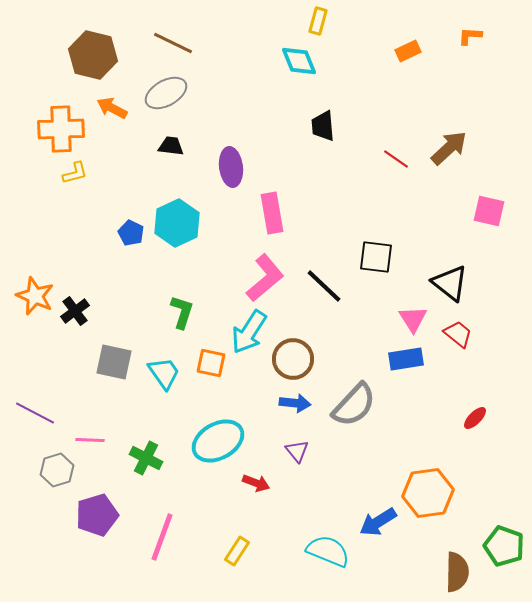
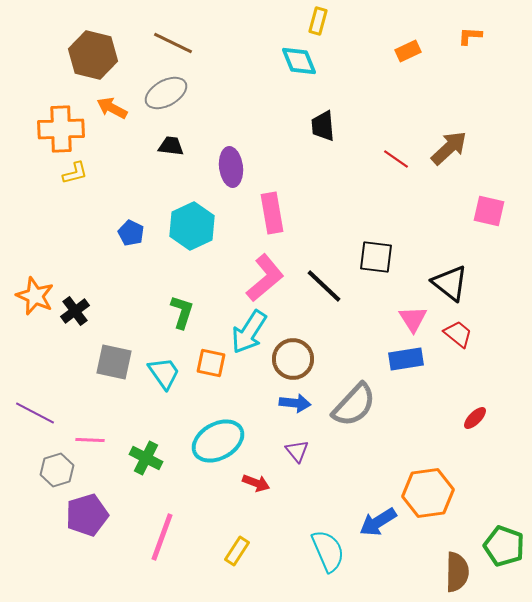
cyan hexagon at (177, 223): moved 15 px right, 3 px down
purple pentagon at (97, 515): moved 10 px left
cyan semicircle at (328, 551): rotated 45 degrees clockwise
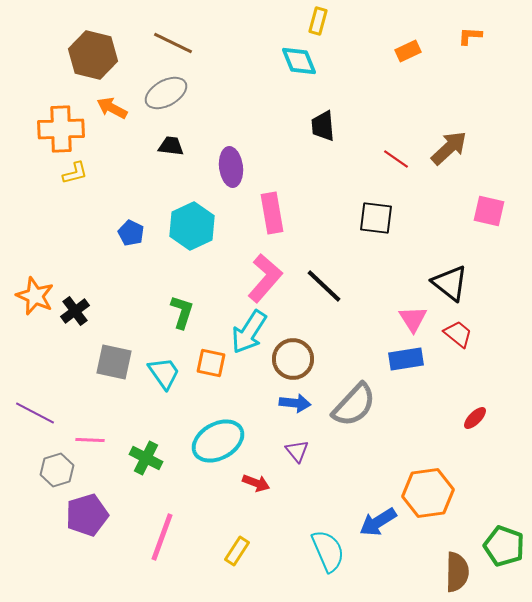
black square at (376, 257): moved 39 px up
pink L-shape at (265, 278): rotated 9 degrees counterclockwise
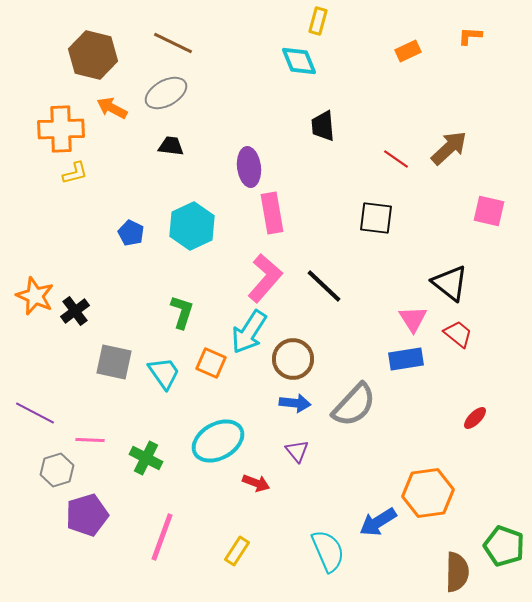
purple ellipse at (231, 167): moved 18 px right
orange square at (211, 363): rotated 12 degrees clockwise
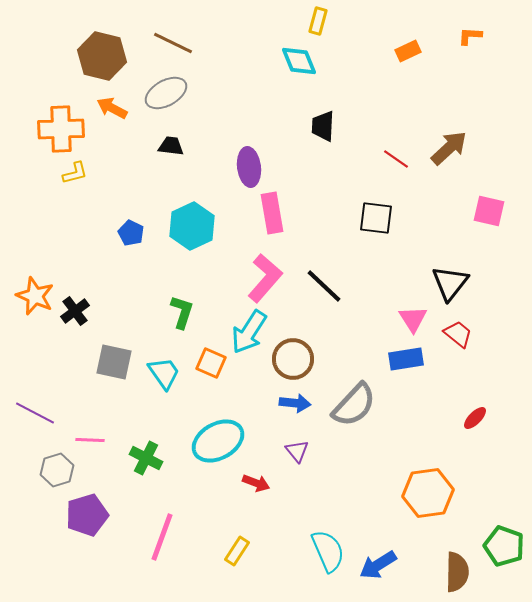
brown hexagon at (93, 55): moved 9 px right, 1 px down
black trapezoid at (323, 126): rotated 8 degrees clockwise
black triangle at (450, 283): rotated 30 degrees clockwise
blue arrow at (378, 522): moved 43 px down
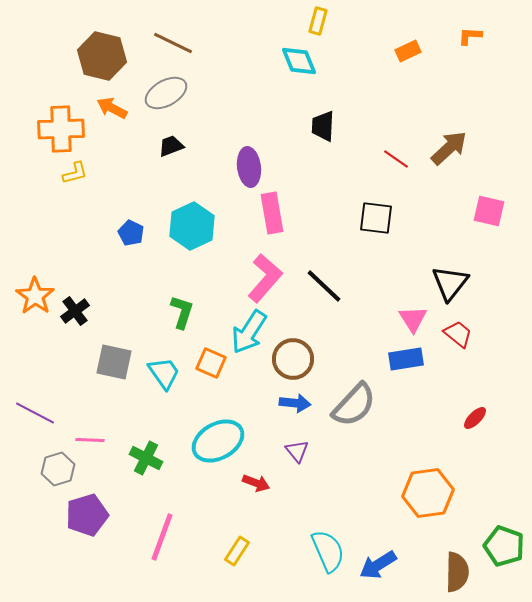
black trapezoid at (171, 146): rotated 28 degrees counterclockwise
orange star at (35, 296): rotated 12 degrees clockwise
gray hexagon at (57, 470): moved 1 px right, 1 px up
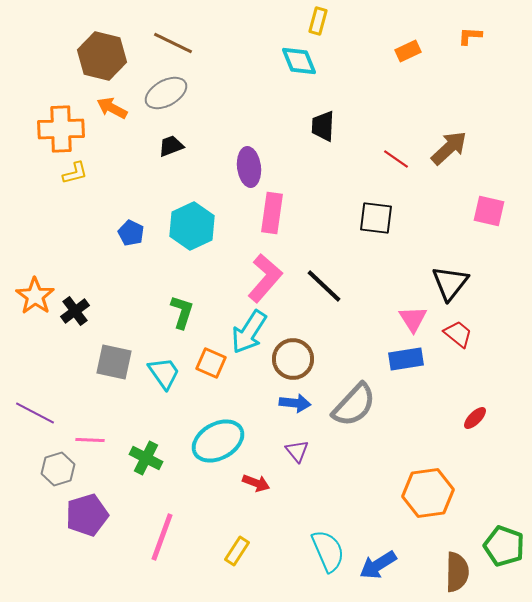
pink rectangle at (272, 213): rotated 18 degrees clockwise
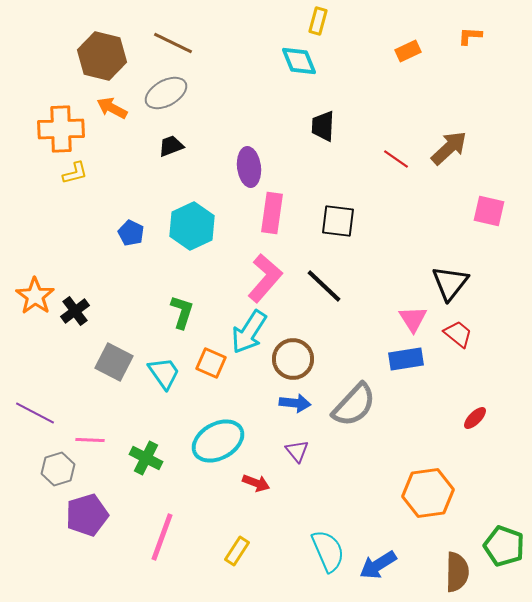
black square at (376, 218): moved 38 px left, 3 px down
gray square at (114, 362): rotated 15 degrees clockwise
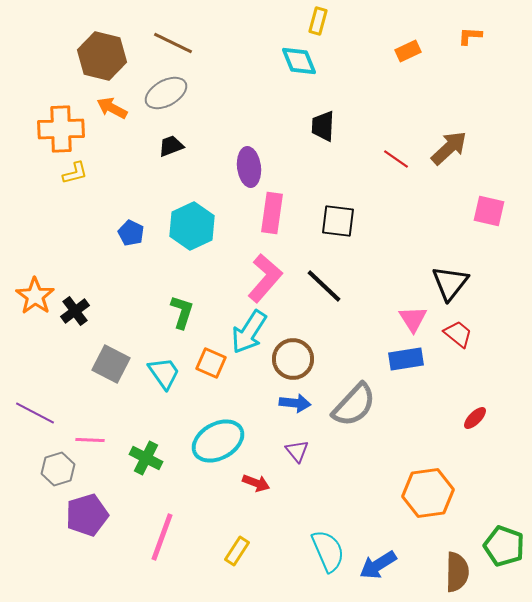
gray square at (114, 362): moved 3 px left, 2 px down
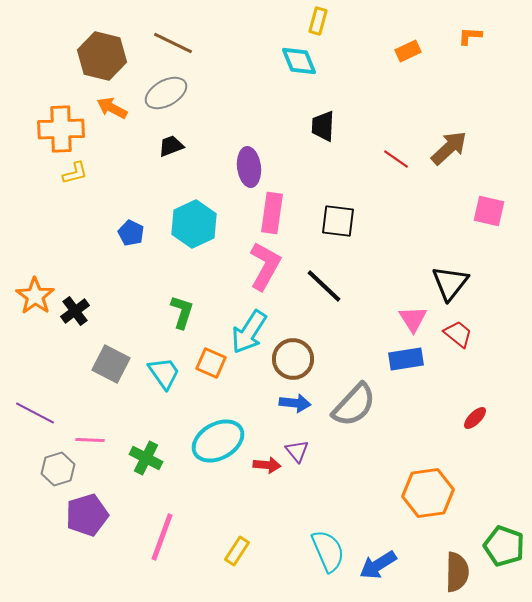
cyan hexagon at (192, 226): moved 2 px right, 2 px up
pink L-shape at (265, 278): moved 12 px up; rotated 12 degrees counterclockwise
red arrow at (256, 483): moved 11 px right, 18 px up; rotated 16 degrees counterclockwise
